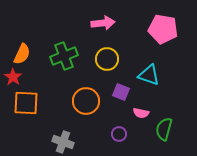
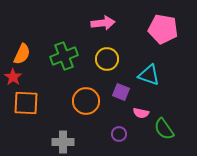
green semicircle: rotated 50 degrees counterclockwise
gray cross: rotated 20 degrees counterclockwise
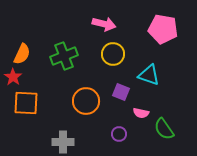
pink arrow: moved 1 px right, 1 px down; rotated 20 degrees clockwise
yellow circle: moved 6 px right, 5 px up
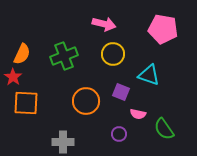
pink semicircle: moved 3 px left, 1 px down
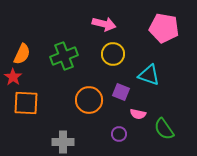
pink pentagon: moved 1 px right, 1 px up
orange circle: moved 3 px right, 1 px up
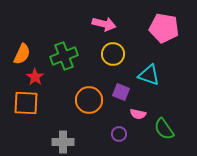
red star: moved 22 px right
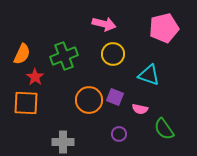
pink pentagon: rotated 24 degrees counterclockwise
purple square: moved 6 px left, 5 px down
pink semicircle: moved 2 px right, 5 px up
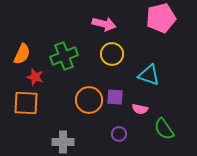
pink pentagon: moved 3 px left, 10 px up
yellow circle: moved 1 px left
red star: rotated 18 degrees counterclockwise
purple square: rotated 18 degrees counterclockwise
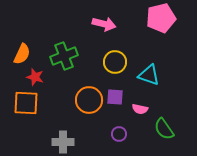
yellow circle: moved 3 px right, 8 px down
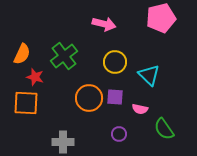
green cross: rotated 16 degrees counterclockwise
cyan triangle: rotated 25 degrees clockwise
orange circle: moved 2 px up
